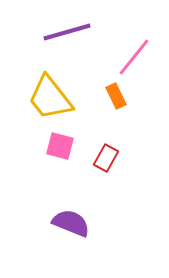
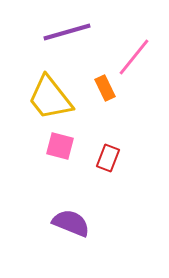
orange rectangle: moved 11 px left, 8 px up
red rectangle: moved 2 px right; rotated 8 degrees counterclockwise
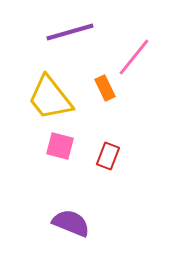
purple line: moved 3 px right
red rectangle: moved 2 px up
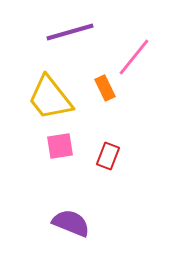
pink square: rotated 24 degrees counterclockwise
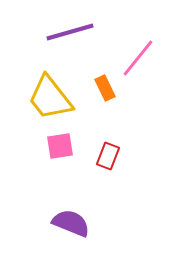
pink line: moved 4 px right, 1 px down
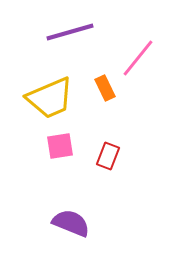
yellow trapezoid: rotated 75 degrees counterclockwise
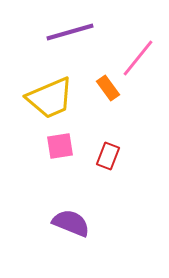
orange rectangle: moved 3 px right; rotated 10 degrees counterclockwise
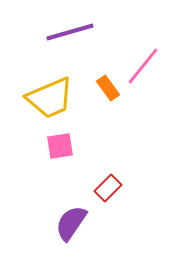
pink line: moved 5 px right, 8 px down
red rectangle: moved 32 px down; rotated 24 degrees clockwise
purple semicircle: rotated 78 degrees counterclockwise
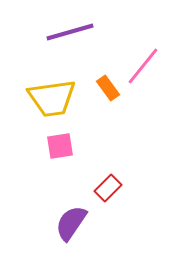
yellow trapezoid: moved 2 px right; rotated 15 degrees clockwise
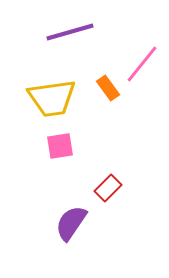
pink line: moved 1 px left, 2 px up
